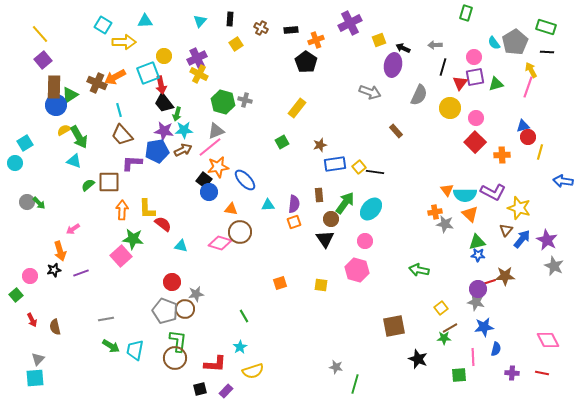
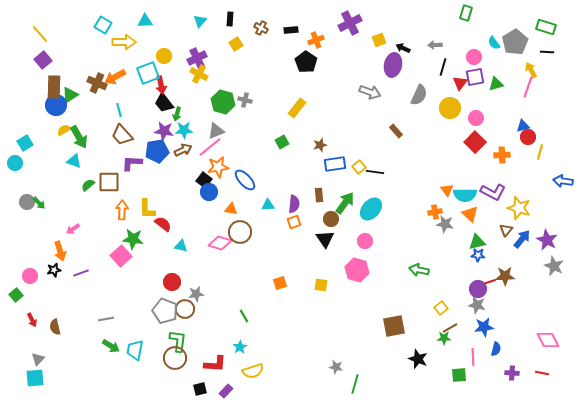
gray star at (476, 302): moved 1 px right, 3 px down
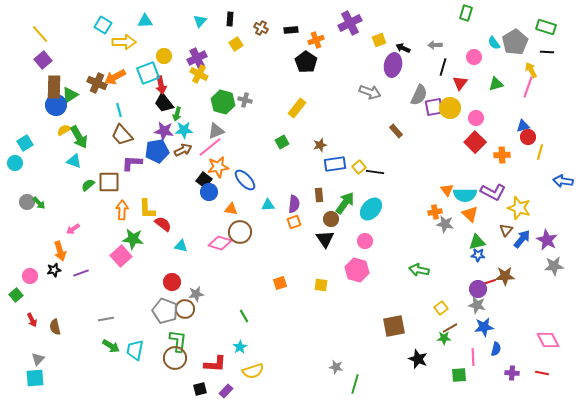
purple square at (475, 77): moved 41 px left, 30 px down
gray star at (554, 266): rotated 30 degrees counterclockwise
